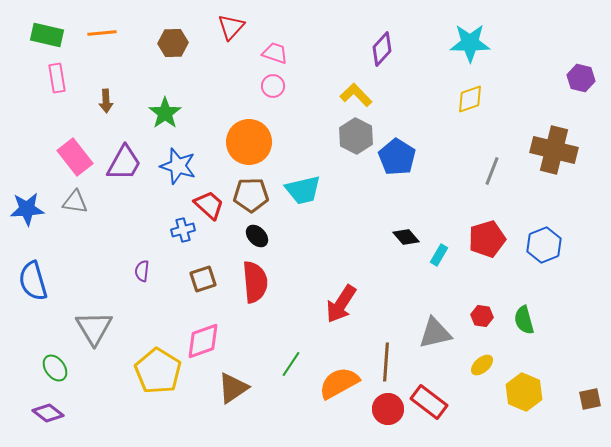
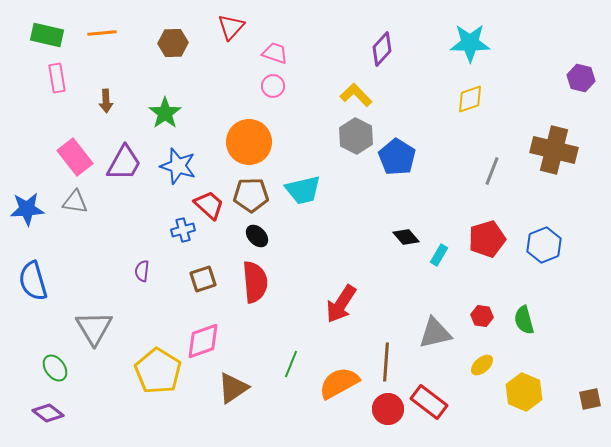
green line at (291, 364): rotated 12 degrees counterclockwise
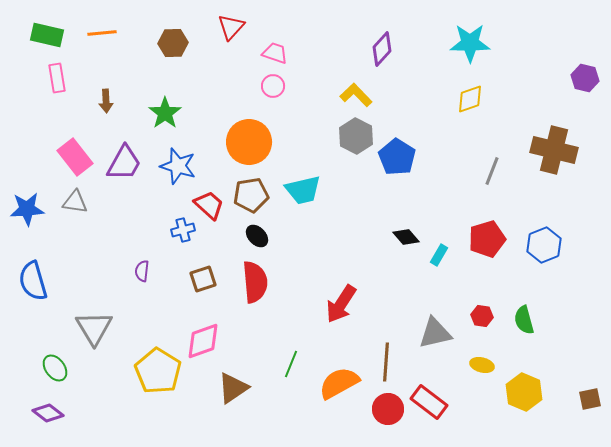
purple hexagon at (581, 78): moved 4 px right
brown pentagon at (251, 195): rotated 8 degrees counterclockwise
yellow ellipse at (482, 365): rotated 55 degrees clockwise
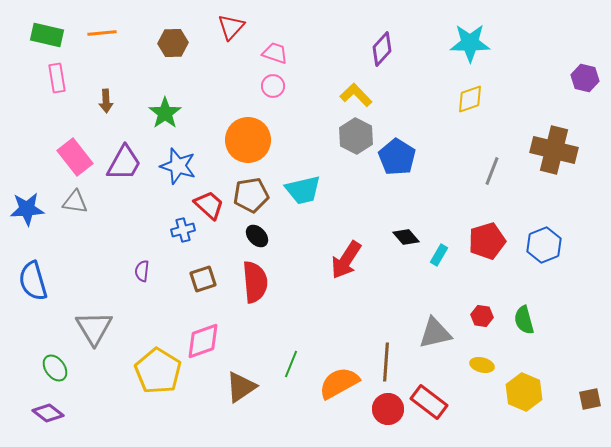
orange circle at (249, 142): moved 1 px left, 2 px up
red pentagon at (487, 239): moved 2 px down
red arrow at (341, 304): moved 5 px right, 44 px up
brown triangle at (233, 388): moved 8 px right, 1 px up
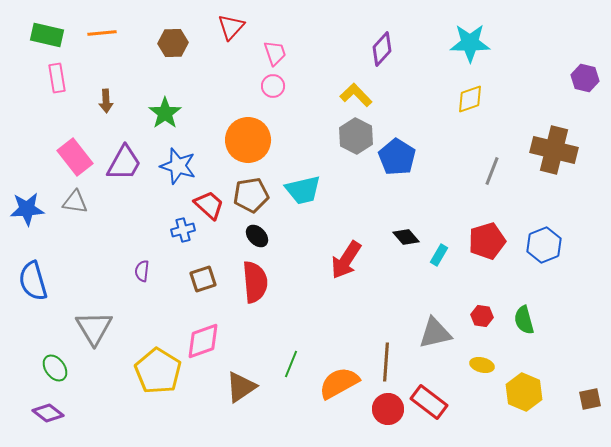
pink trapezoid at (275, 53): rotated 52 degrees clockwise
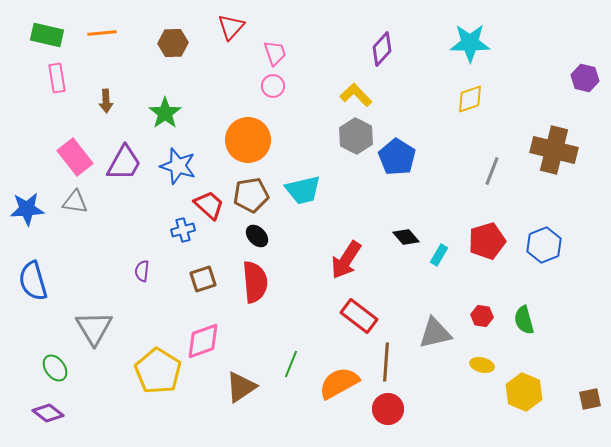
red rectangle at (429, 402): moved 70 px left, 86 px up
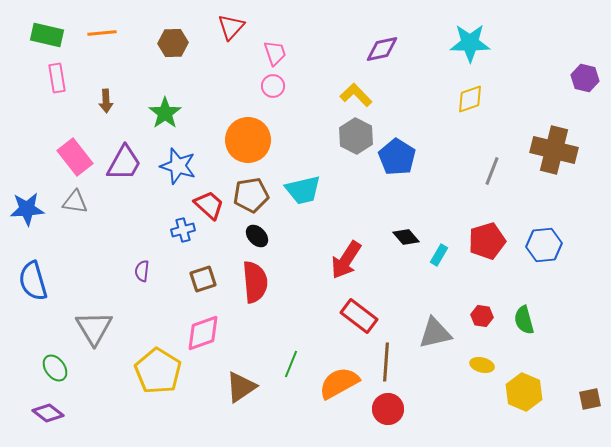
purple diamond at (382, 49): rotated 36 degrees clockwise
blue hexagon at (544, 245): rotated 16 degrees clockwise
pink diamond at (203, 341): moved 8 px up
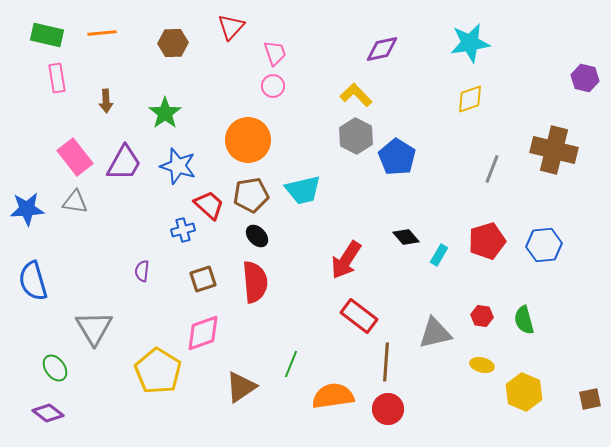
cyan star at (470, 43): rotated 9 degrees counterclockwise
gray line at (492, 171): moved 2 px up
orange semicircle at (339, 383): moved 6 px left, 13 px down; rotated 21 degrees clockwise
